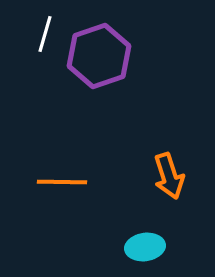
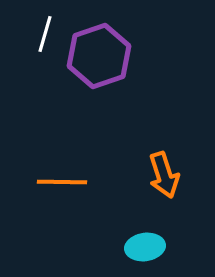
orange arrow: moved 5 px left, 1 px up
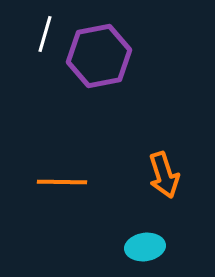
purple hexagon: rotated 8 degrees clockwise
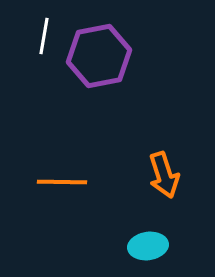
white line: moved 1 px left, 2 px down; rotated 6 degrees counterclockwise
cyan ellipse: moved 3 px right, 1 px up
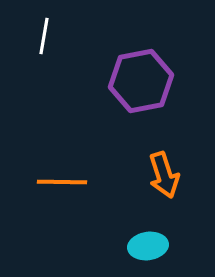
purple hexagon: moved 42 px right, 25 px down
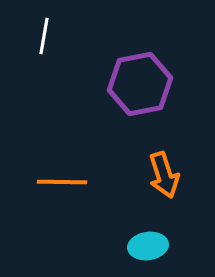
purple hexagon: moved 1 px left, 3 px down
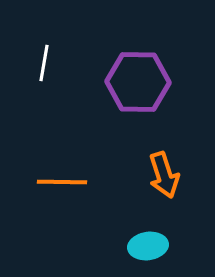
white line: moved 27 px down
purple hexagon: moved 2 px left, 2 px up; rotated 12 degrees clockwise
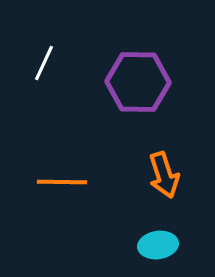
white line: rotated 15 degrees clockwise
cyan ellipse: moved 10 px right, 1 px up
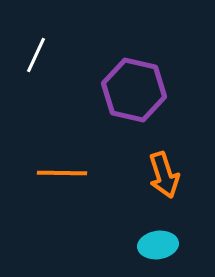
white line: moved 8 px left, 8 px up
purple hexagon: moved 4 px left, 8 px down; rotated 12 degrees clockwise
orange line: moved 9 px up
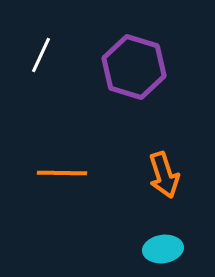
white line: moved 5 px right
purple hexagon: moved 23 px up; rotated 4 degrees clockwise
cyan ellipse: moved 5 px right, 4 px down
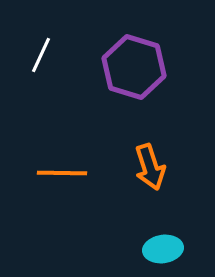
orange arrow: moved 14 px left, 8 px up
